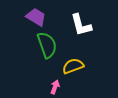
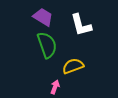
purple trapezoid: moved 7 px right
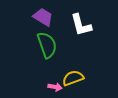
yellow semicircle: moved 12 px down
pink arrow: rotated 80 degrees clockwise
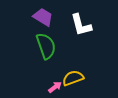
green semicircle: moved 1 px left, 1 px down
pink arrow: rotated 48 degrees counterclockwise
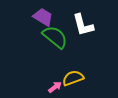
white L-shape: moved 2 px right
green semicircle: moved 9 px right, 9 px up; rotated 32 degrees counterclockwise
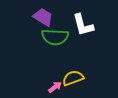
green semicircle: rotated 144 degrees clockwise
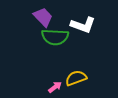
purple trapezoid: rotated 15 degrees clockwise
white L-shape: rotated 55 degrees counterclockwise
yellow semicircle: moved 3 px right
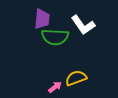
purple trapezoid: moved 1 px left, 2 px down; rotated 50 degrees clockwise
white L-shape: rotated 35 degrees clockwise
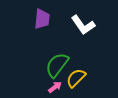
green semicircle: moved 2 px right, 28 px down; rotated 124 degrees clockwise
yellow semicircle: rotated 25 degrees counterclockwise
